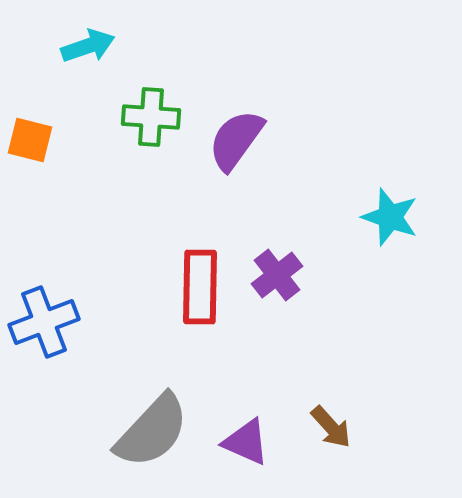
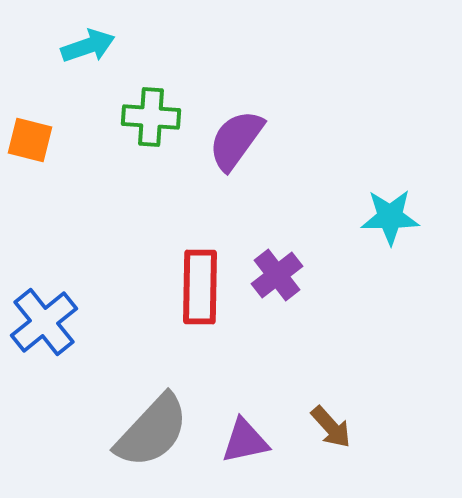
cyan star: rotated 20 degrees counterclockwise
blue cross: rotated 18 degrees counterclockwise
purple triangle: moved 1 px left, 1 px up; rotated 36 degrees counterclockwise
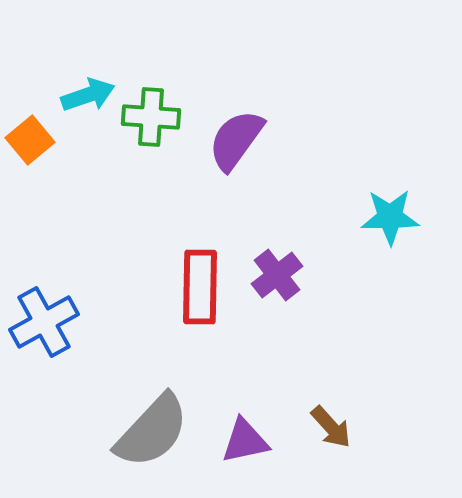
cyan arrow: moved 49 px down
orange square: rotated 36 degrees clockwise
blue cross: rotated 10 degrees clockwise
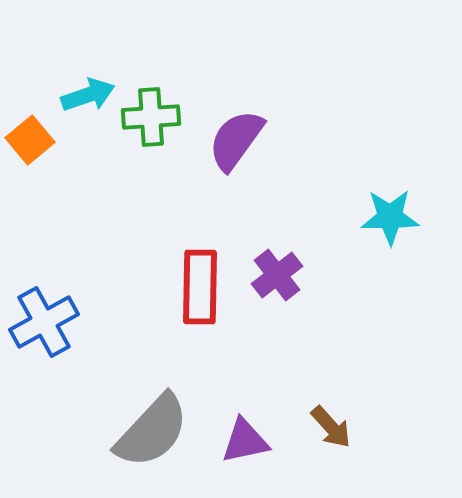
green cross: rotated 8 degrees counterclockwise
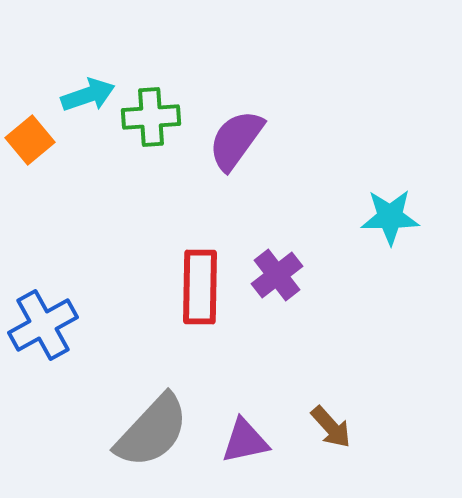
blue cross: moved 1 px left, 3 px down
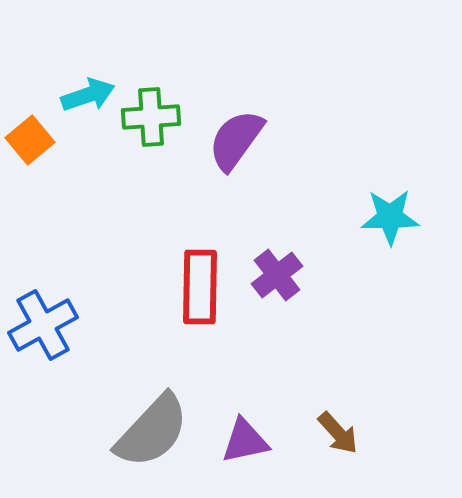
brown arrow: moved 7 px right, 6 px down
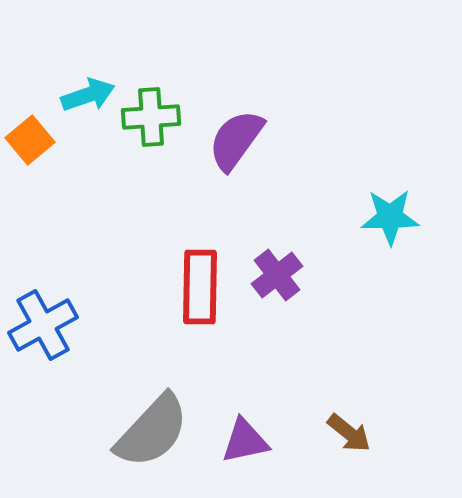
brown arrow: moved 11 px right; rotated 9 degrees counterclockwise
